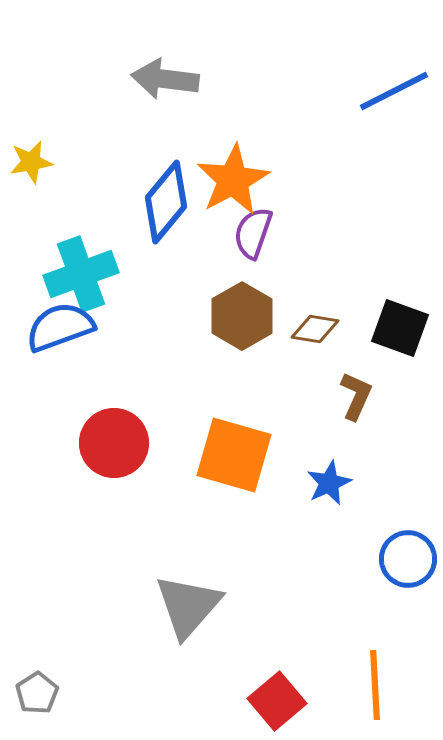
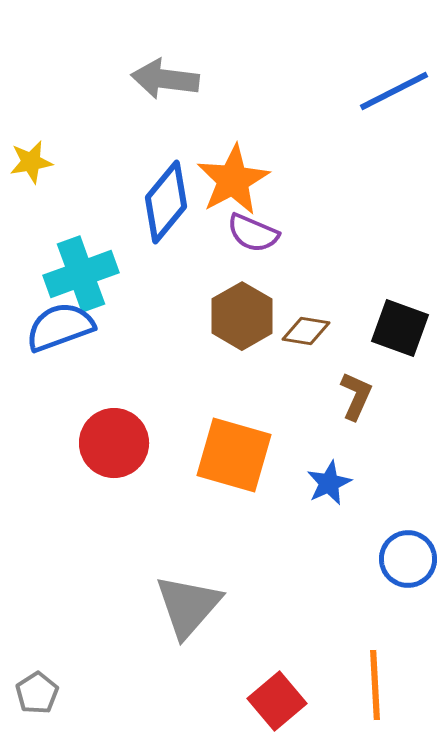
purple semicircle: rotated 86 degrees counterclockwise
brown diamond: moved 9 px left, 2 px down
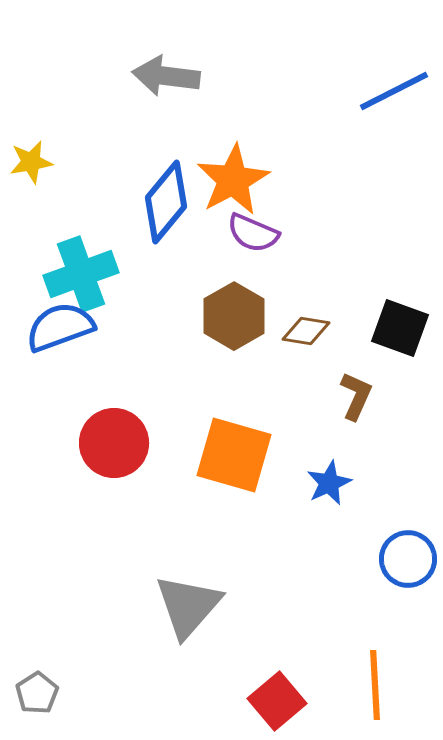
gray arrow: moved 1 px right, 3 px up
brown hexagon: moved 8 px left
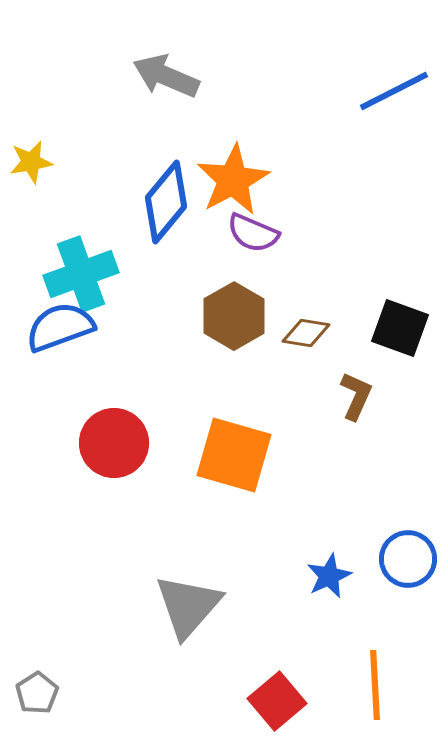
gray arrow: rotated 16 degrees clockwise
brown diamond: moved 2 px down
blue star: moved 93 px down
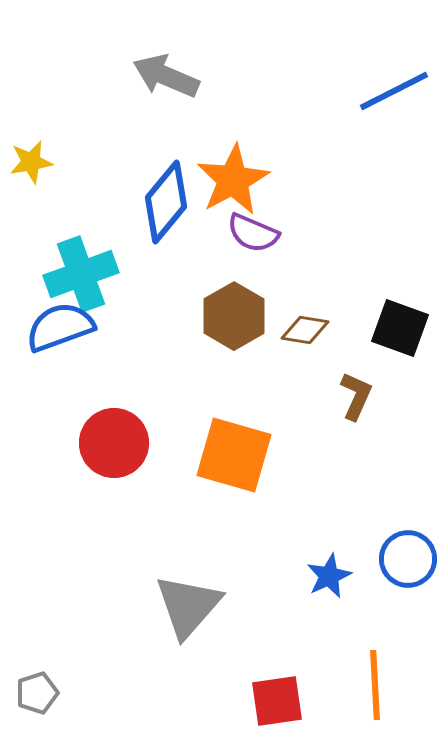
brown diamond: moved 1 px left, 3 px up
gray pentagon: rotated 15 degrees clockwise
red square: rotated 32 degrees clockwise
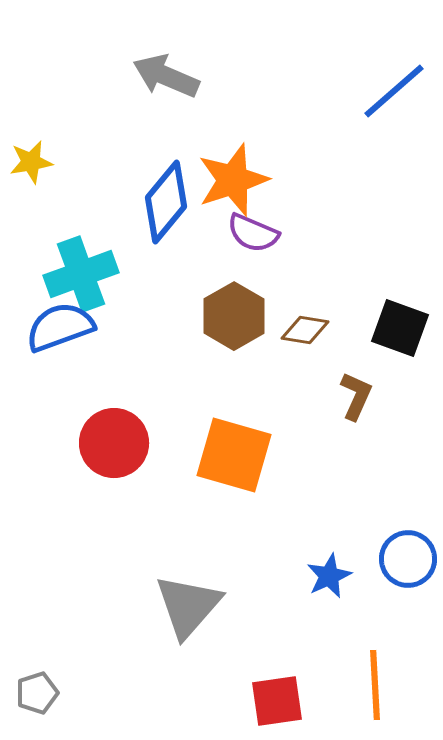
blue line: rotated 14 degrees counterclockwise
orange star: rotated 10 degrees clockwise
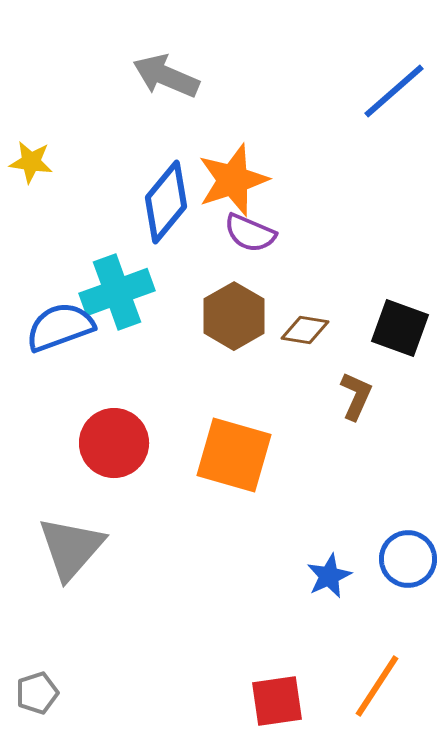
yellow star: rotated 18 degrees clockwise
purple semicircle: moved 3 px left
cyan cross: moved 36 px right, 18 px down
gray triangle: moved 117 px left, 58 px up
orange line: moved 2 px right, 1 px down; rotated 36 degrees clockwise
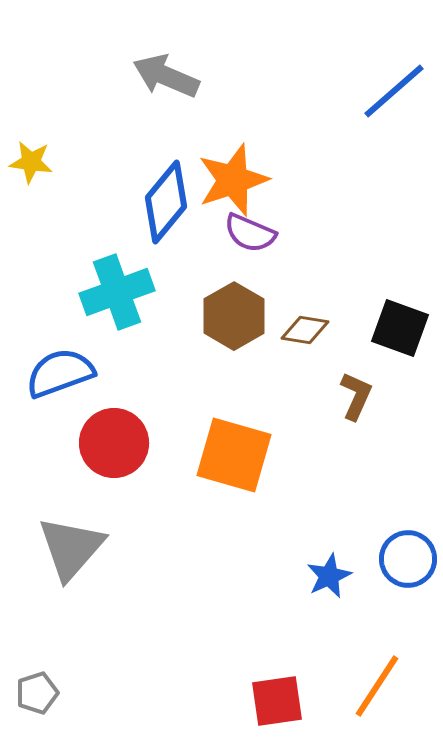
blue semicircle: moved 46 px down
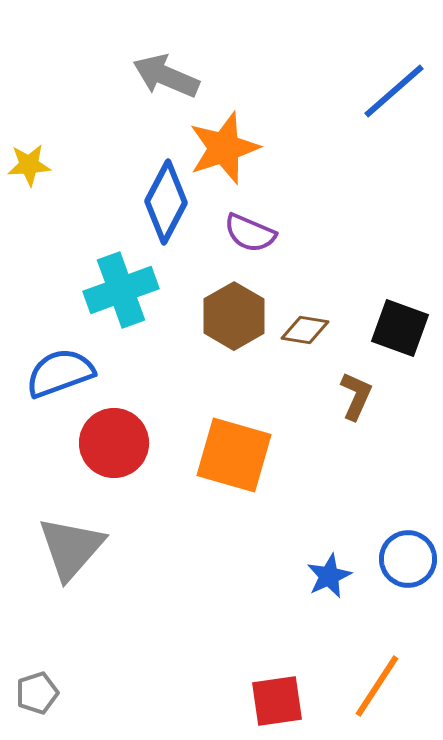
yellow star: moved 2 px left, 3 px down; rotated 12 degrees counterclockwise
orange star: moved 9 px left, 32 px up
blue diamond: rotated 12 degrees counterclockwise
cyan cross: moved 4 px right, 2 px up
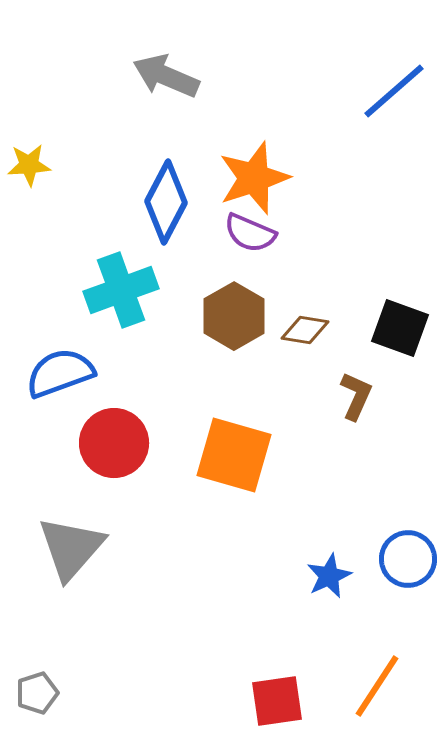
orange star: moved 30 px right, 30 px down
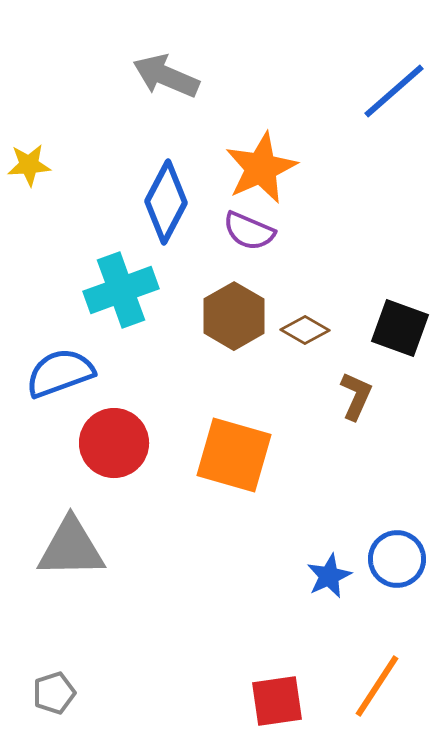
orange star: moved 7 px right, 10 px up; rotated 6 degrees counterclockwise
purple semicircle: moved 1 px left, 2 px up
brown diamond: rotated 21 degrees clockwise
gray triangle: rotated 48 degrees clockwise
blue circle: moved 11 px left
gray pentagon: moved 17 px right
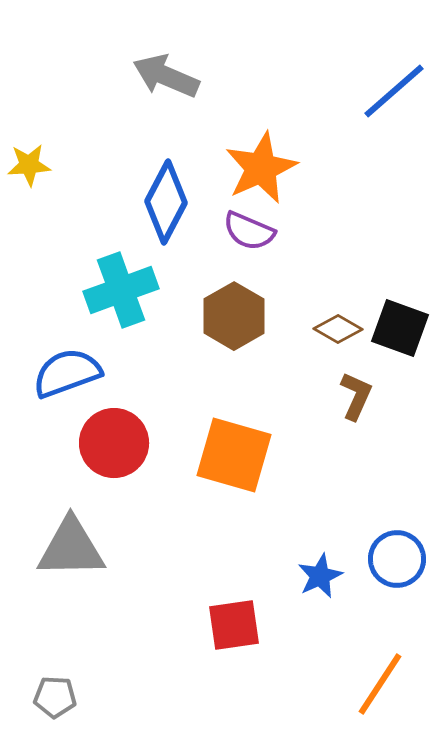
brown diamond: moved 33 px right, 1 px up
blue semicircle: moved 7 px right
blue star: moved 9 px left
orange line: moved 3 px right, 2 px up
gray pentagon: moved 1 px right, 4 px down; rotated 21 degrees clockwise
red square: moved 43 px left, 76 px up
